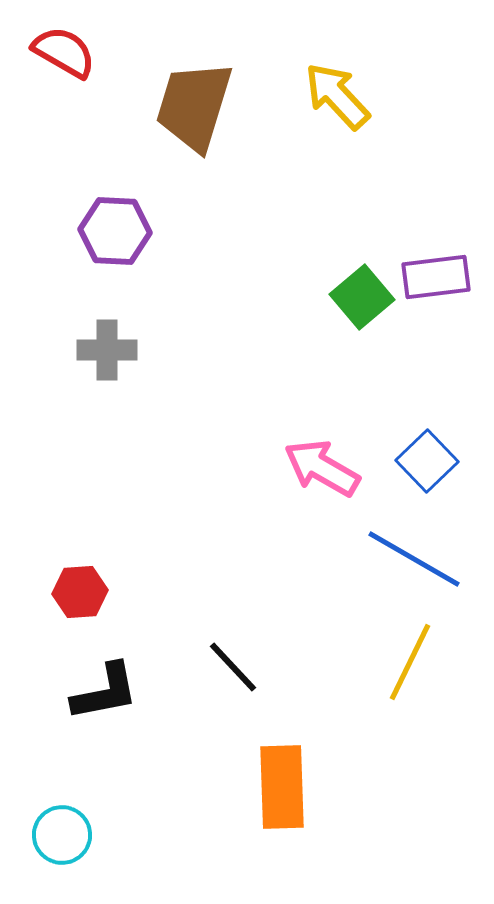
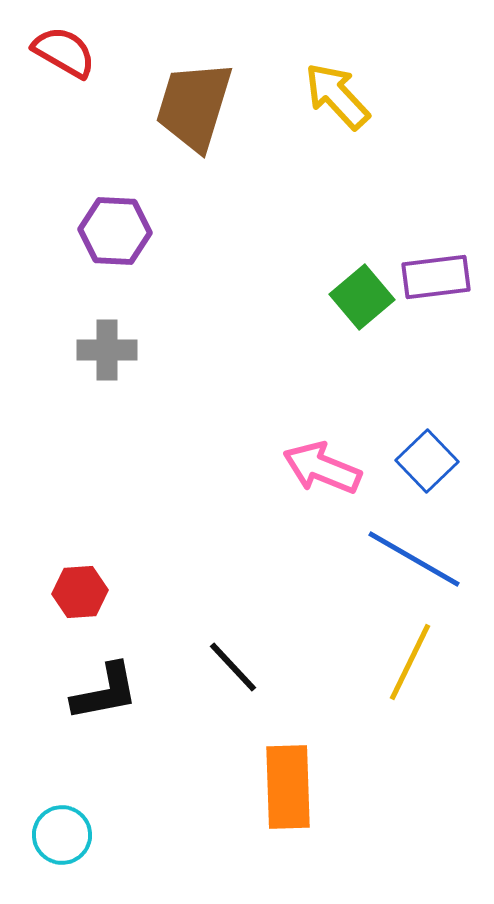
pink arrow: rotated 8 degrees counterclockwise
orange rectangle: moved 6 px right
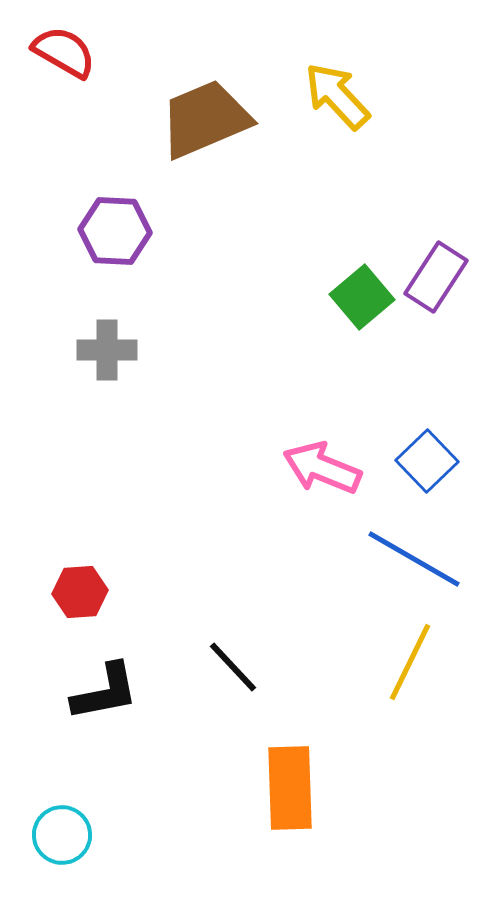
brown trapezoid: moved 11 px right, 13 px down; rotated 50 degrees clockwise
purple rectangle: rotated 50 degrees counterclockwise
orange rectangle: moved 2 px right, 1 px down
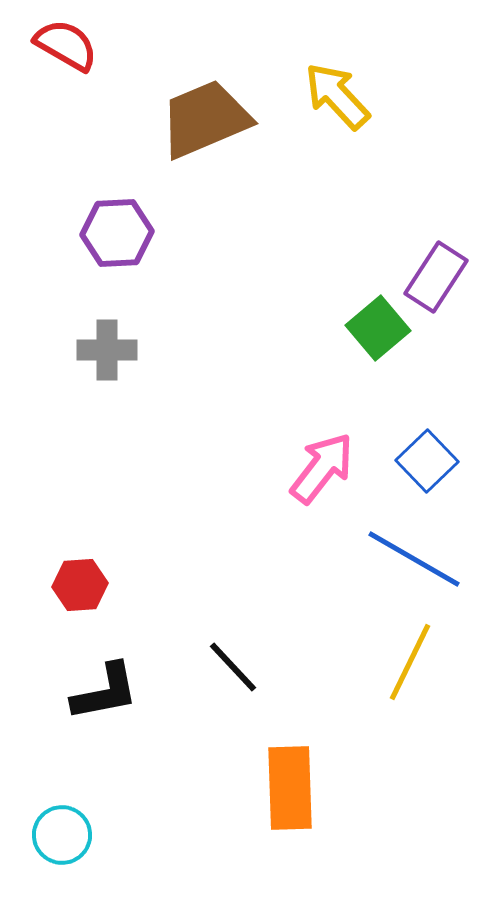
red semicircle: moved 2 px right, 7 px up
purple hexagon: moved 2 px right, 2 px down; rotated 6 degrees counterclockwise
green square: moved 16 px right, 31 px down
pink arrow: rotated 106 degrees clockwise
red hexagon: moved 7 px up
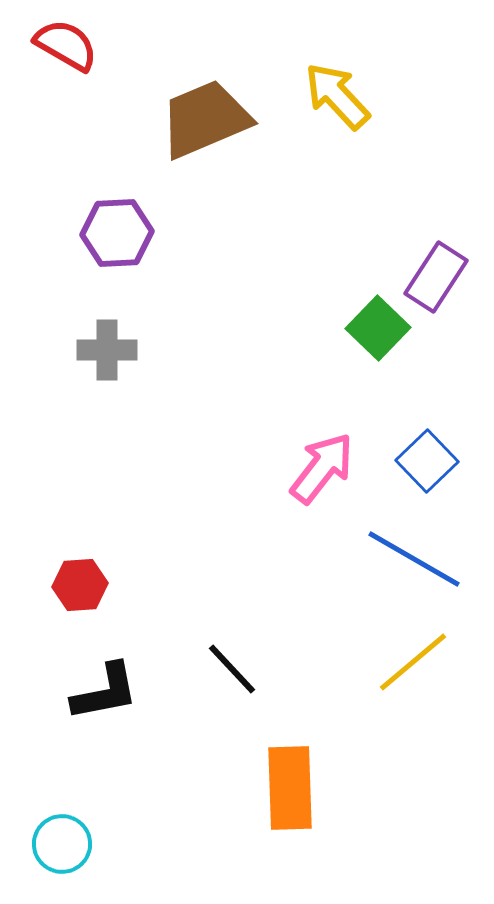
green square: rotated 6 degrees counterclockwise
yellow line: moved 3 px right; rotated 24 degrees clockwise
black line: moved 1 px left, 2 px down
cyan circle: moved 9 px down
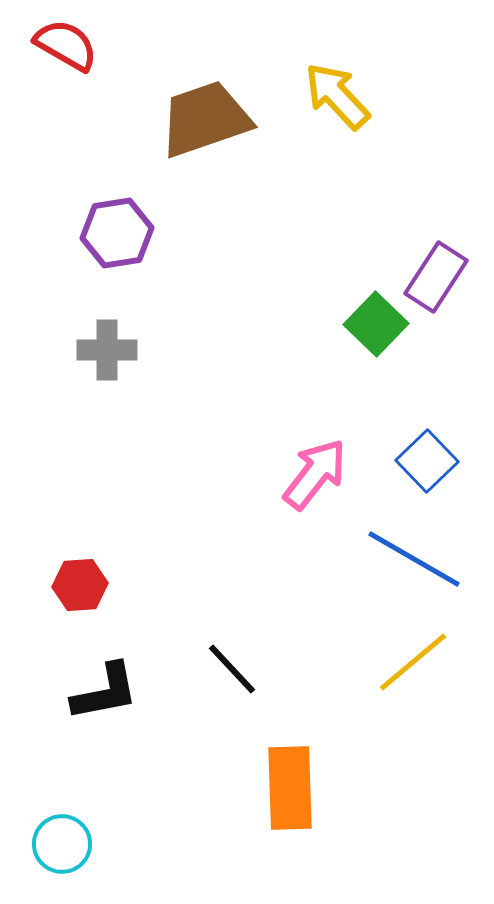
brown trapezoid: rotated 4 degrees clockwise
purple hexagon: rotated 6 degrees counterclockwise
green square: moved 2 px left, 4 px up
pink arrow: moved 7 px left, 6 px down
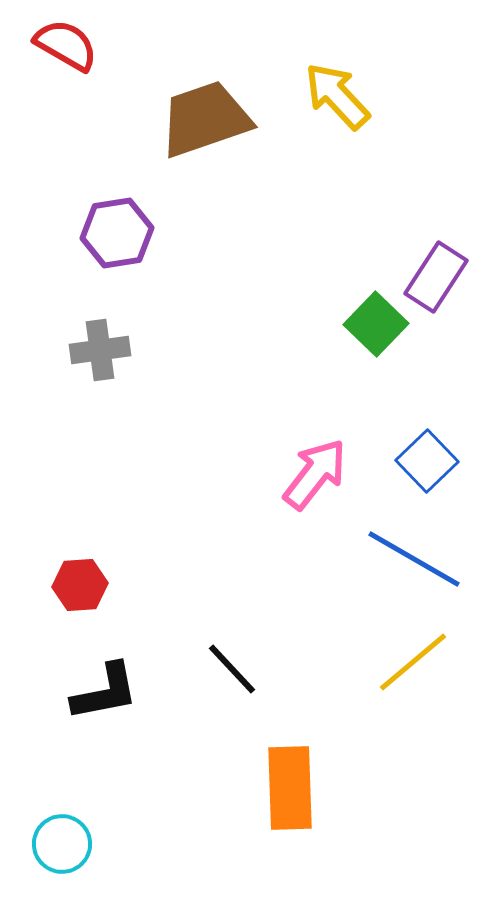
gray cross: moved 7 px left; rotated 8 degrees counterclockwise
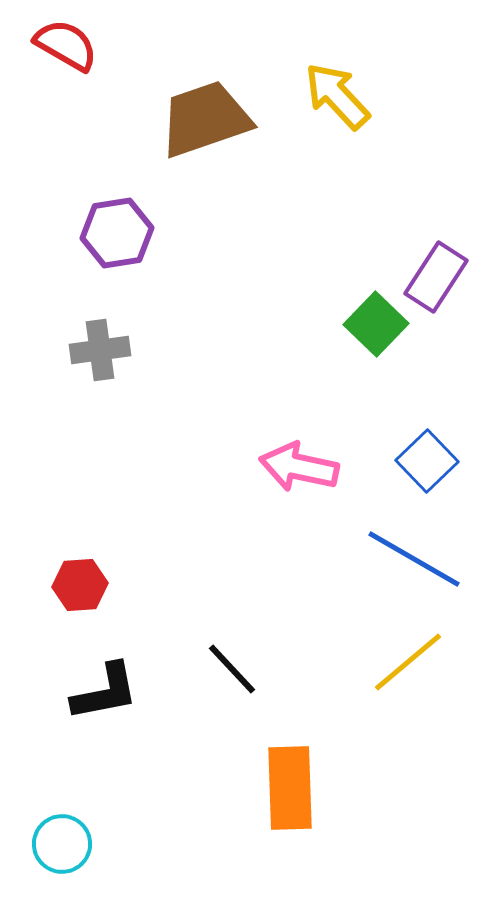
pink arrow: moved 16 px left, 7 px up; rotated 116 degrees counterclockwise
yellow line: moved 5 px left
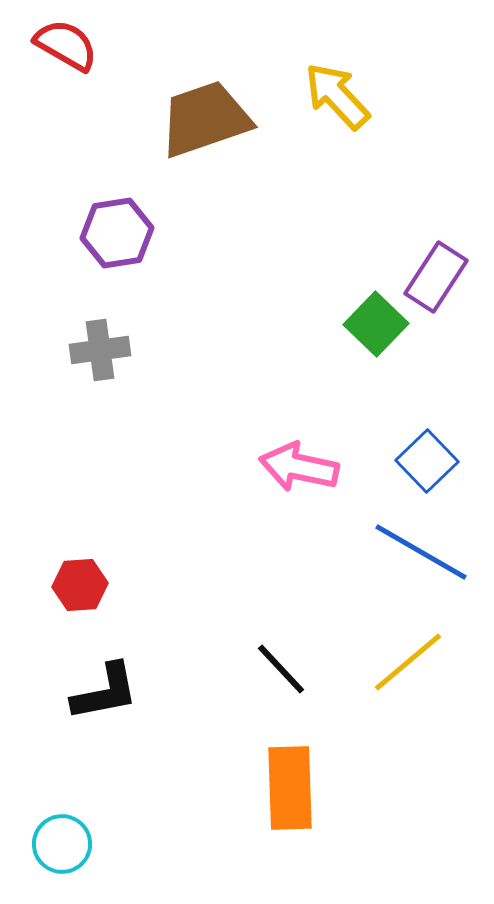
blue line: moved 7 px right, 7 px up
black line: moved 49 px right
